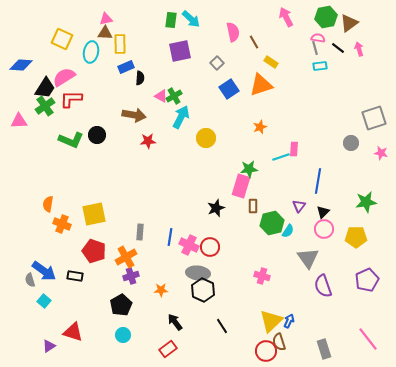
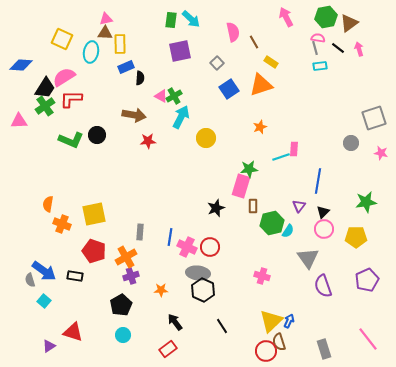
pink cross at (189, 245): moved 2 px left, 2 px down
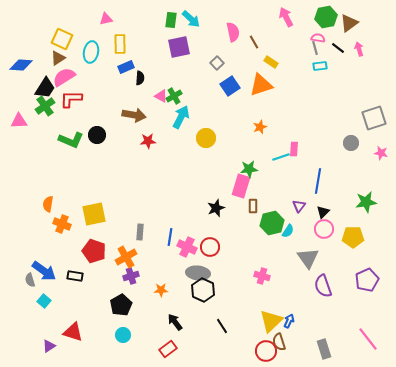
brown triangle at (105, 33): moved 47 px left, 25 px down; rotated 35 degrees counterclockwise
purple square at (180, 51): moved 1 px left, 4 px up
blue square at (229, 89): moved 1 px right, 3 px up
yellow pentagon at (356, 237): moved 3 px left
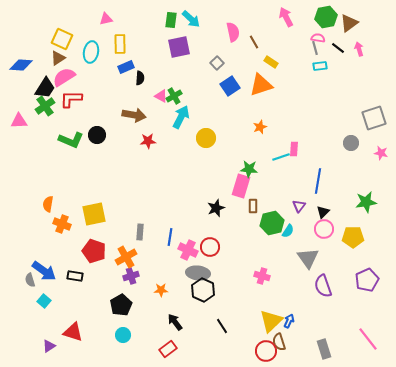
green star at (249, 169): rotated 12 degrees clockwise
pink cross at (187, 247): moved 1 px right, 3 px down
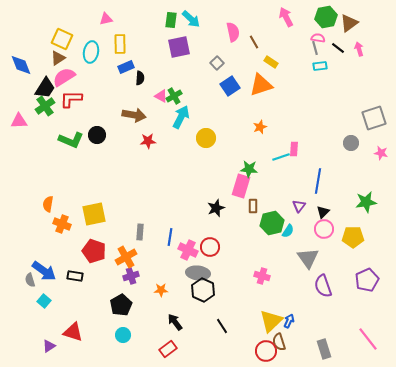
blue diamond at (21, 65): rotated 65 degrees clockwise
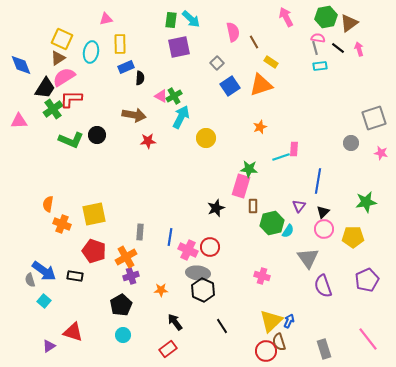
green cross at (45, 106): moved 8 px right, 3 px down
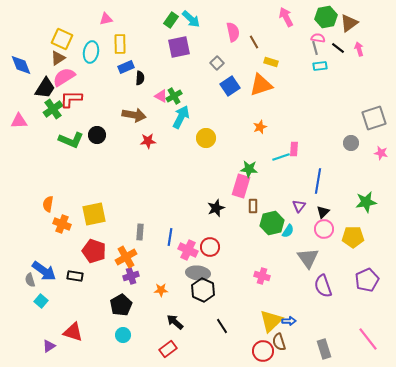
green rectangle at (171, 20): rotated 28 degrees clockwise
yellow rectangle at (271, 62): rotated 16 degrees counterclockwise
cyan square at (44, 301): moved 3 px left
blue arrow at (289, 321): rotated 64 degrees clockwise
black arrow at (175, 322): rotated 12 degrees counterclockwise
red circle at (266, 351): moved 3 px left
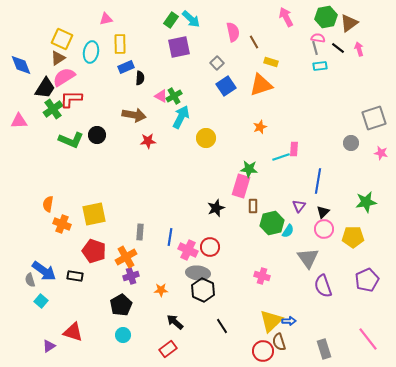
blue square at (230, 86): moved 4 px left
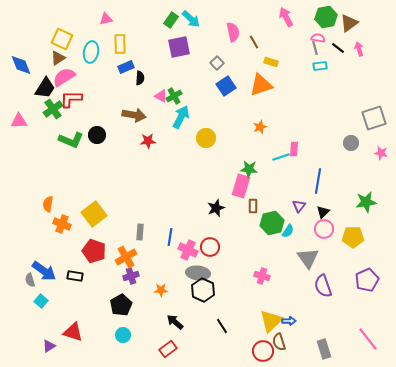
yellow square at (94, 214): rotated 25 degrees counterclockwise
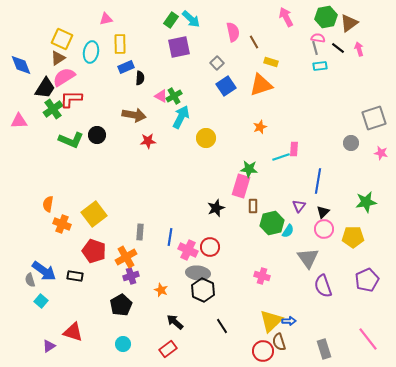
orange star at (161, 290): rotated 24 degrees clockwise
cyan circle at (123, 335): moved 9 px down
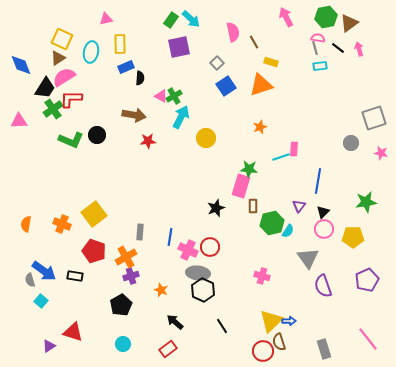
orange semicircle at (48, 204): moved 22 px left, 20 px down
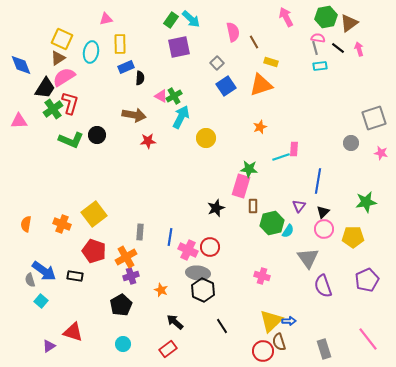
red L-shape at (71, 99): moved 1 px left, 4 px down; rotated 105 degrees clockwise
